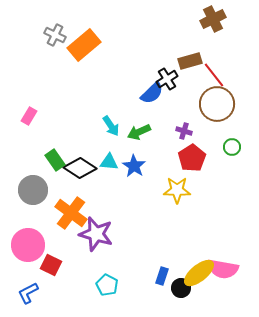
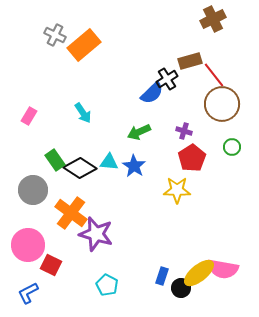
brown circle: moved 5 px right
cyan arrow: moved 28 px left, 13 px up
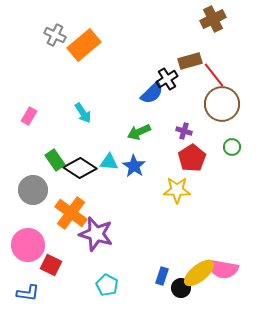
blue L-shape: rotated 145 degrees counterclockwise
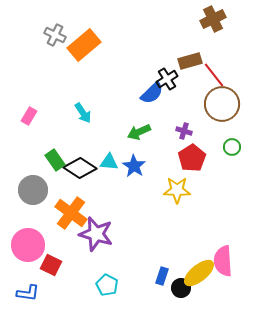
pink semicircle: moved 8 px up; rotated 76 degrees clockwise
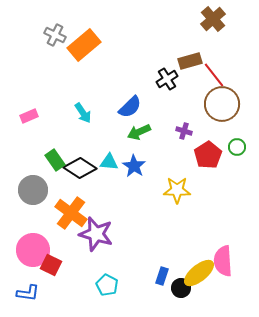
brown cross: rotated 15 degrees counterclockwise
blue semicircle: moved 22 px left, 14 px down
pink rectangle: rotated 36 degrees clockwise
green circle: moved 5 px right
red pentagon: moved 16 px right, 3 px up
pink circle: moved 5 px right, 5 px down
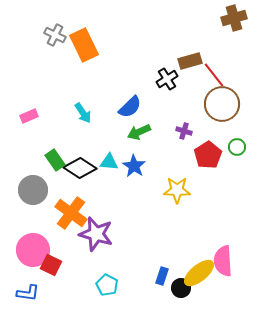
brown cross: moved 21 px right, 1 px up; rotated 25 degrees clockwise
orange rectangle: rotated 76 degrees counterclockwise
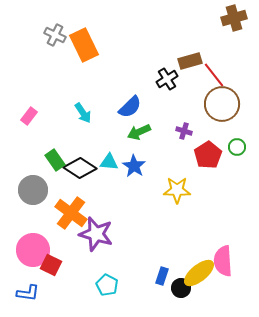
pink rectangle: rotated 30 degrees counterclockwise
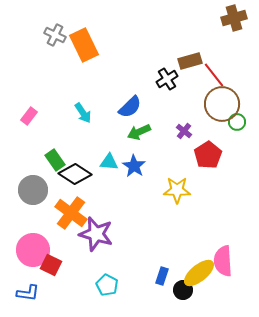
purple cross: rotated 21 degrees clockwise
green circle: moved 25 px up
black diamond: moved 5 px left, 6 px down
black circle: moved 2 px right, 2 px down
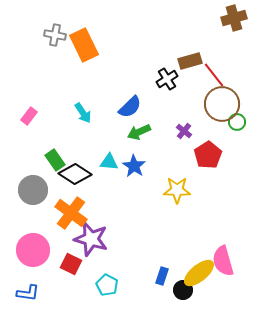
gray cross: rotated 15 degrees counterclockwise
purple star: moved 5 px left, 5 px down
pink semicircle: rotated 12 degrees counterclockwise
red square: moved 20 px right, 1 px up
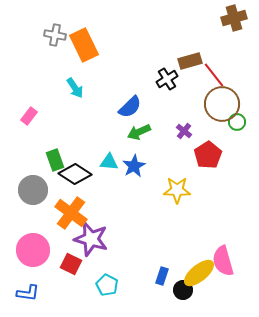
cyan arrow: moved 8 px left, 25 px up
green rectangle: rotated 15 degrees clockwise
blue star: rotated 10 degrees clockwise
